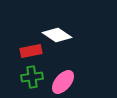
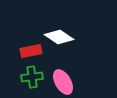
white diamond: moved 2 px right, 2 px down
pink ellipse: rotated 70 degrees counterclockwise
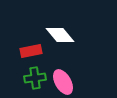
white diamond: moved 1 px right, 2 px up; rotated 16 degrees clockwise
green cross: moved 3 px right, 1 px down
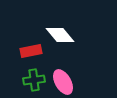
green cross: moved 1 px left, 2 px down
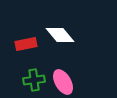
red rectangle: moved 5 px left, 7 px up
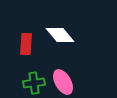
red rectangle: rotated 75 degrees counterclockwise
green cross: moved 3 px down
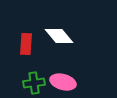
white diamond: moved 1 px left, 1 px down
pink ellipse: rotated 45 degrees counterclockwise
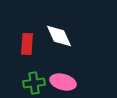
white diamond: rotated 16 degrees clockwise
red rectangle: moved 1 px right
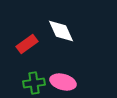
white diamond: moved 2 px right, 5 px up
red rectangle: rotated 50 degrees clockwise
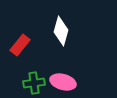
white diamond: rotated 40 degrees clockwise
red rectangle: moved 7 px left, 1 px down; rotated 15 degrees counterclockwise
